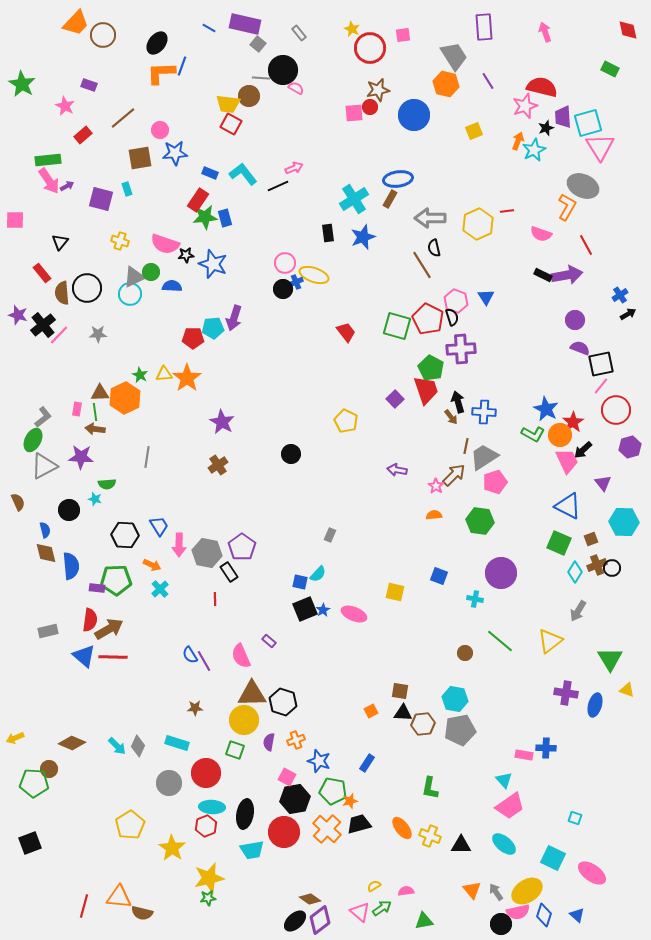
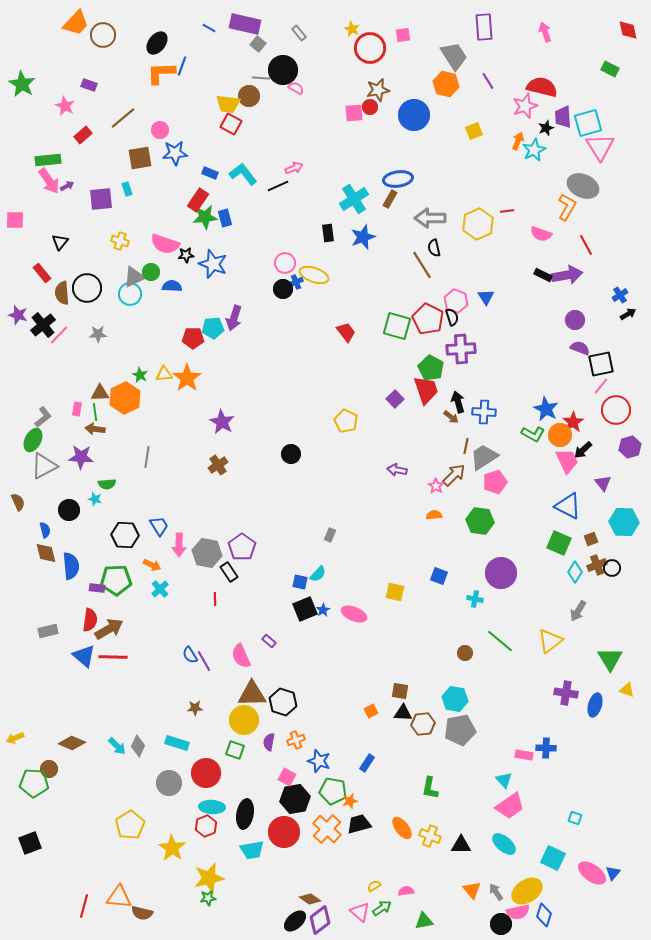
purple square at (101, 199): rotated 20 degrees counterclockwise
brown arrow at (451, 417): rotated 14 degrees counterclockwise
blue triangle at (577, 915): moved 36 px right, 42 px up; rotated 28 degrees clockwise
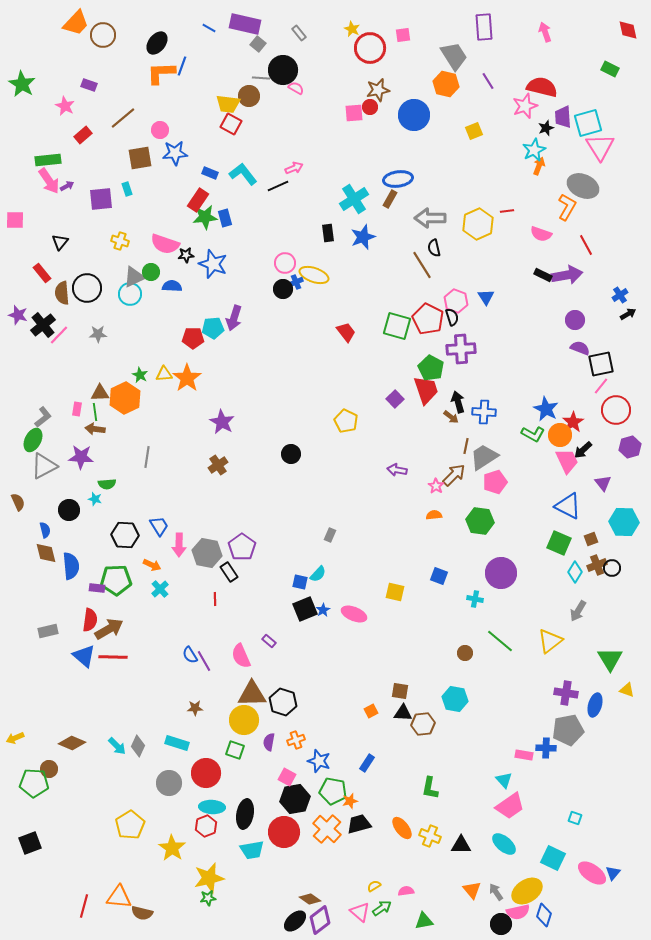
orange arrow at (518, 141): moved 21 px right, 25 px down
gray pentagon at (460, 730): moved 108 px right
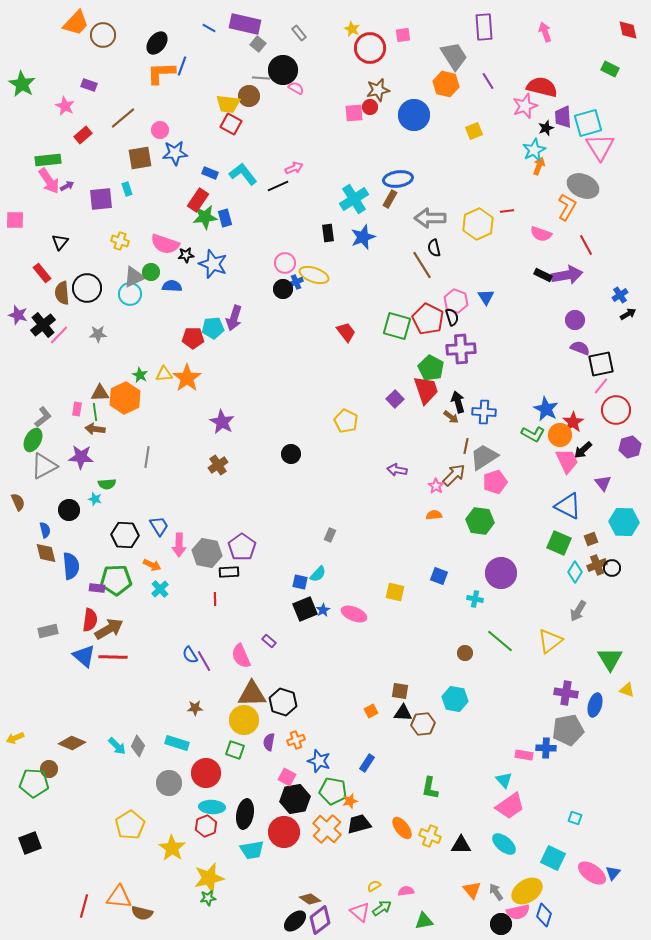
black rectangle at (229, 572): rotated 60 degrees counterclockwise
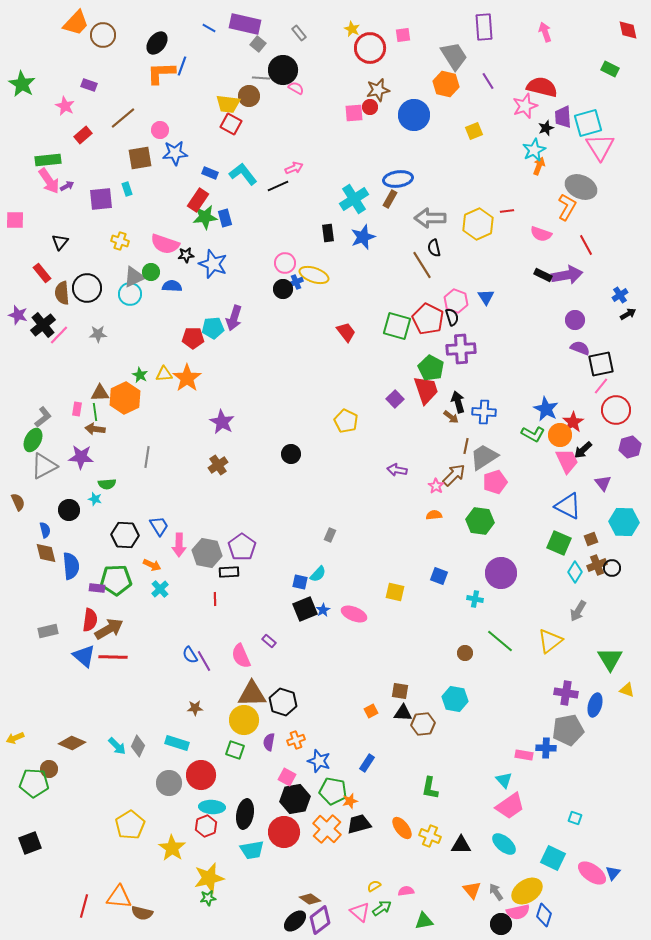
gray ellipse at (583, 186): moved 2 px left, 1 px down
red circle at (206, 773): moved 5 px left, 2 px down
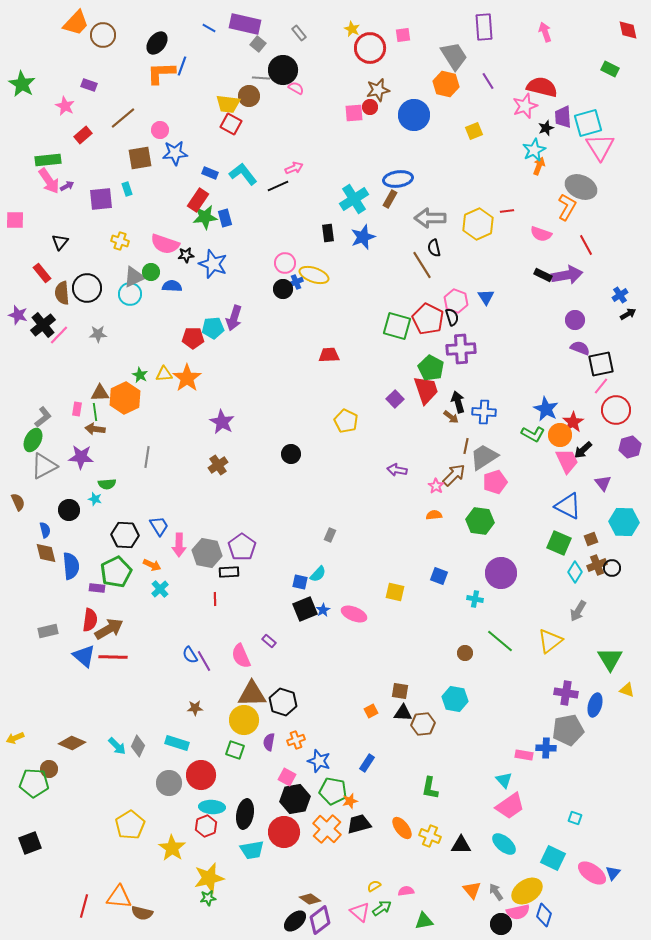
red trapezoid at (346, 332): moved 17 px left, 23 px down; rotated 55 degrees counterclockwise
green pentagon at (116, 580): moved 8 px up; rotated 24 degrees counterclockwise
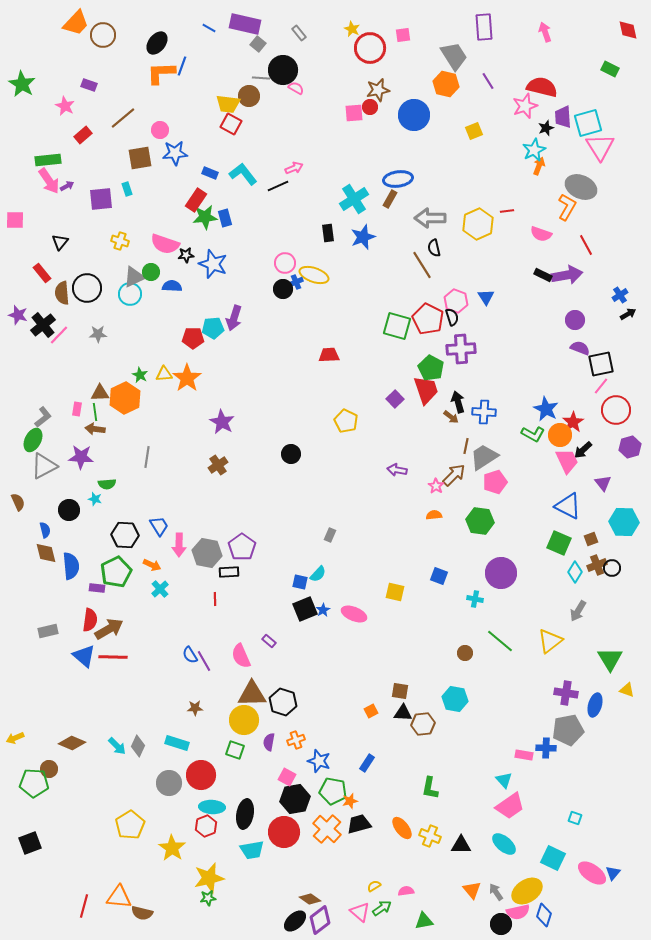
red rectangle at (198, 200): moved 2 px left
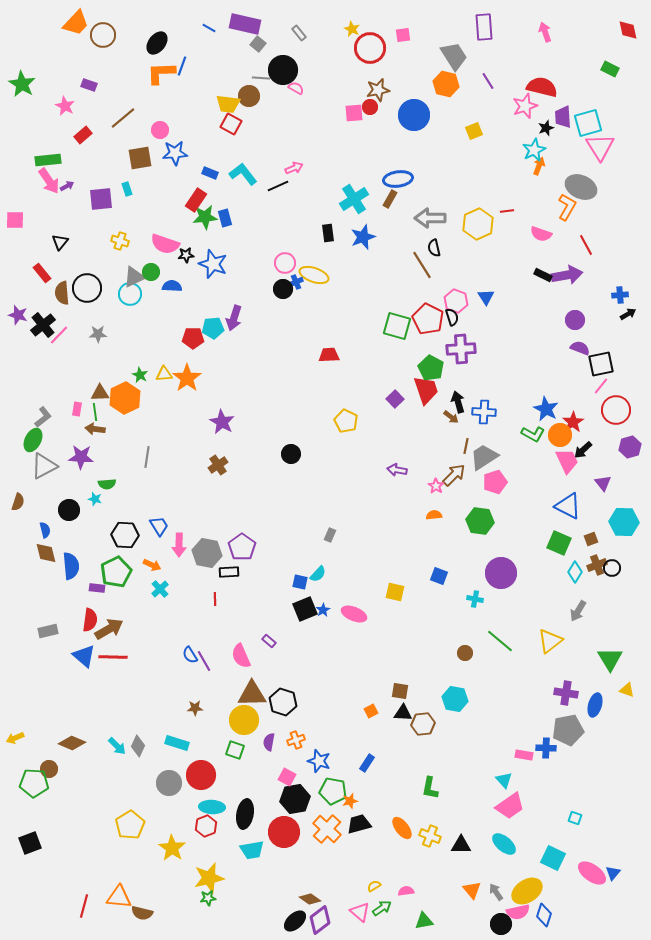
blue cross at (620, 295): rotated 28 degrees clockwise
brown semicircle at (18, 502): rotated 42 degrees clockwise
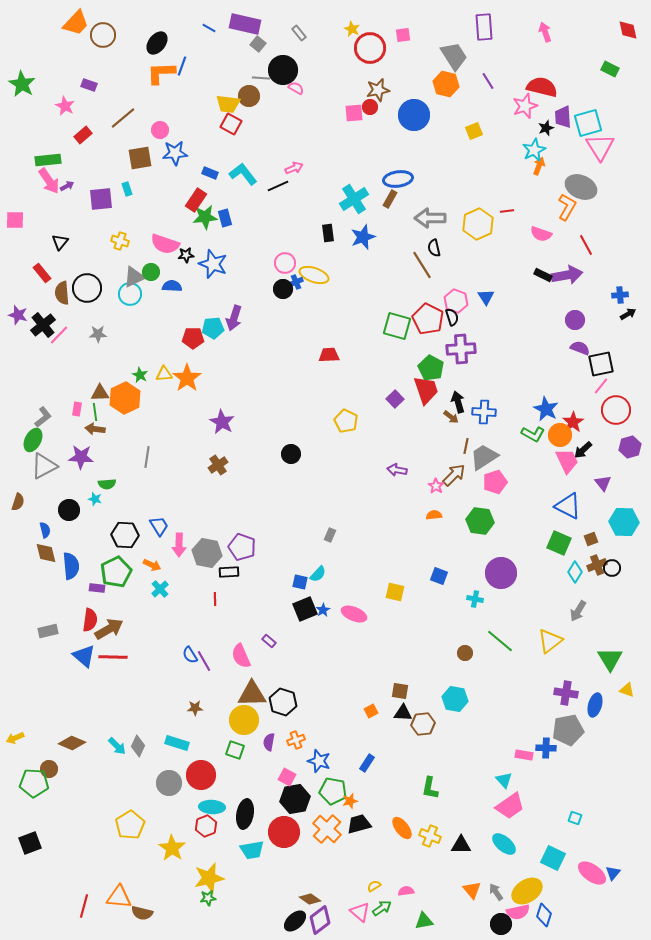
purple pentagon at (242, 547): rotated 16 degrees counterclockwise
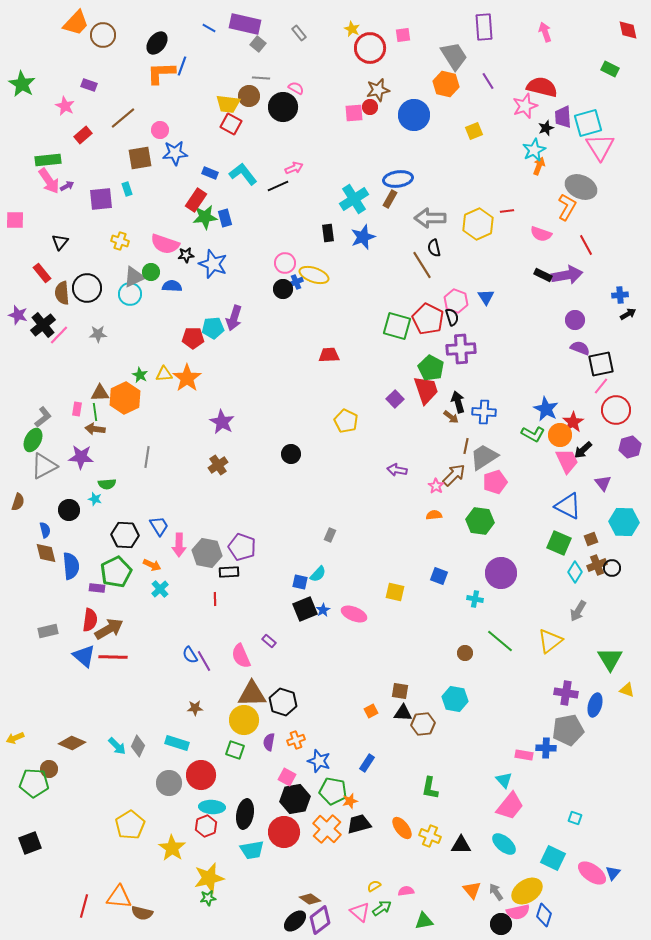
black circle at (283, 70): moved 37 px down
pink trapezoid at (510, 806): rotated 16 degrees counterclockwise
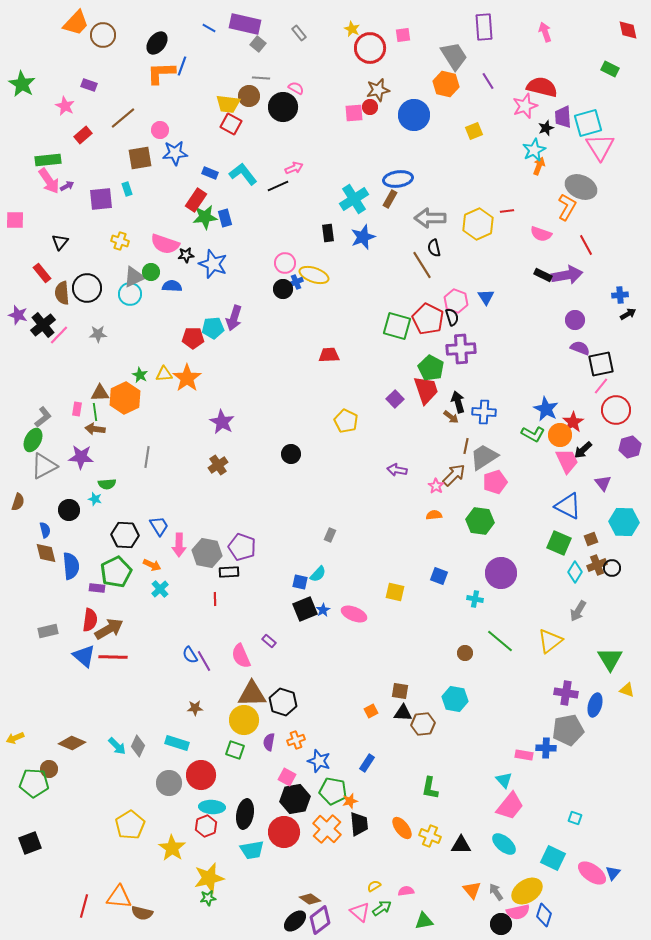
black trapezoid at (359, 824): rotated 100 degrees clockwise
